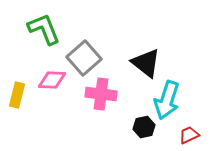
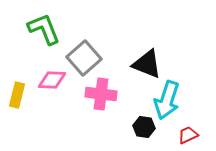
black triangle: moved 1 px right, 1 px down; rotated 16 degrees counterclockwise
black hexagon: rotated 20 degrees clockwise
red trapezoid: moved 1 px left
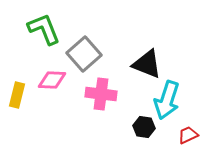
gray square: moved 4 px up
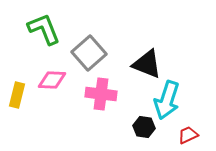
gray square: moved 5 px right, 1 px up
